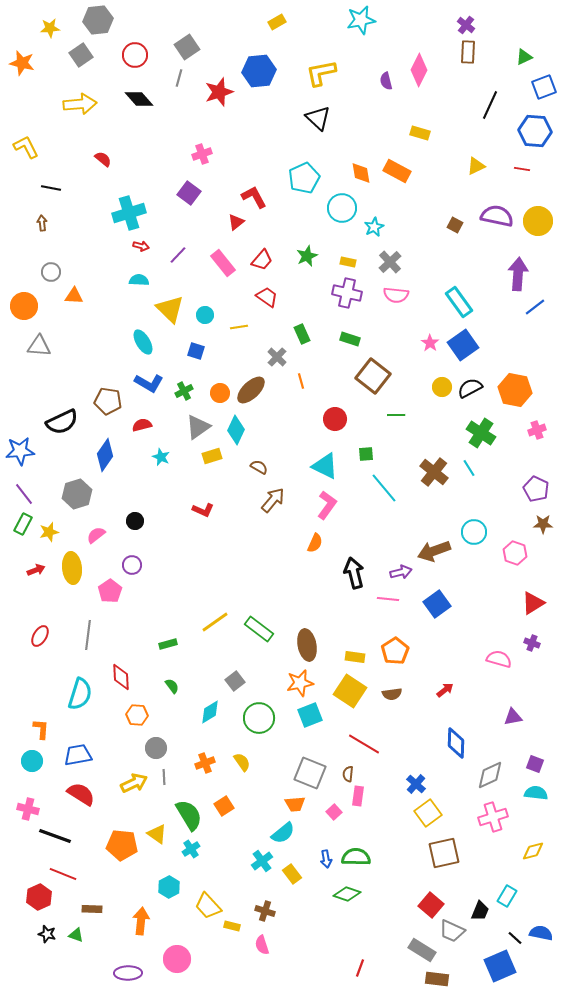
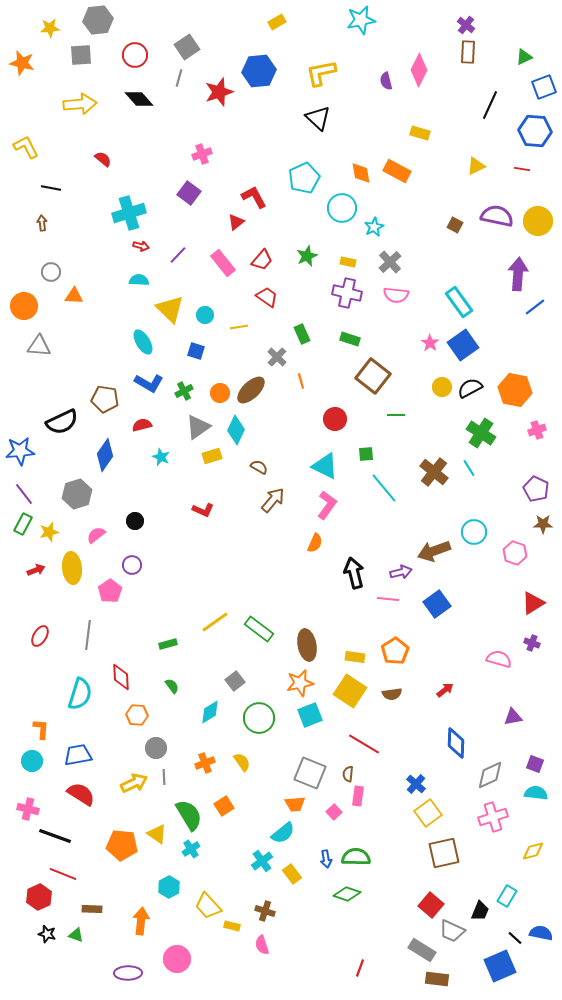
gray square at (81, 55): rotated 30 degrees clockwise
brown pentagon at (108, 401): moved 3 px left, 2 px up
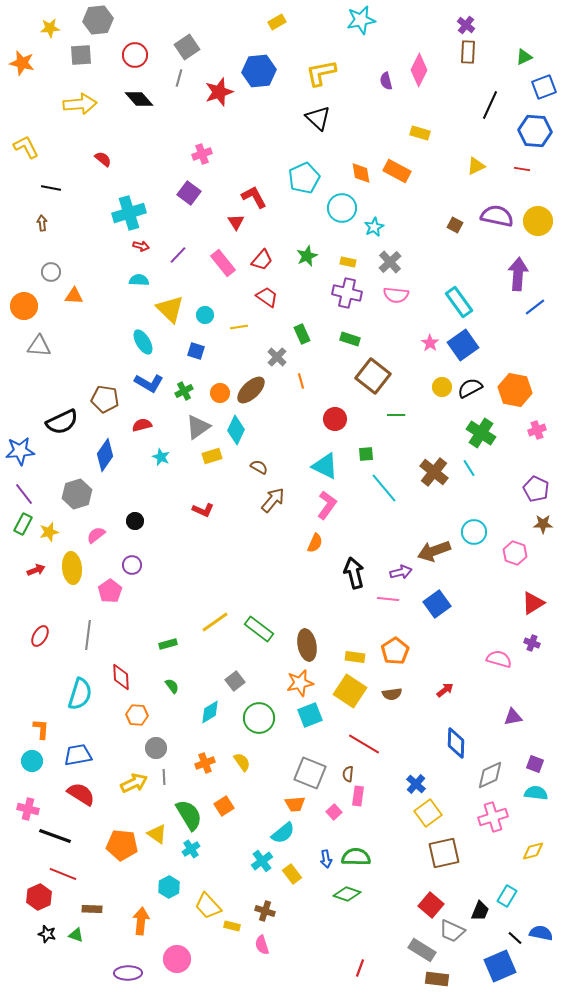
red triangle at (236, 222): rotated 24 degrees counterclockwise
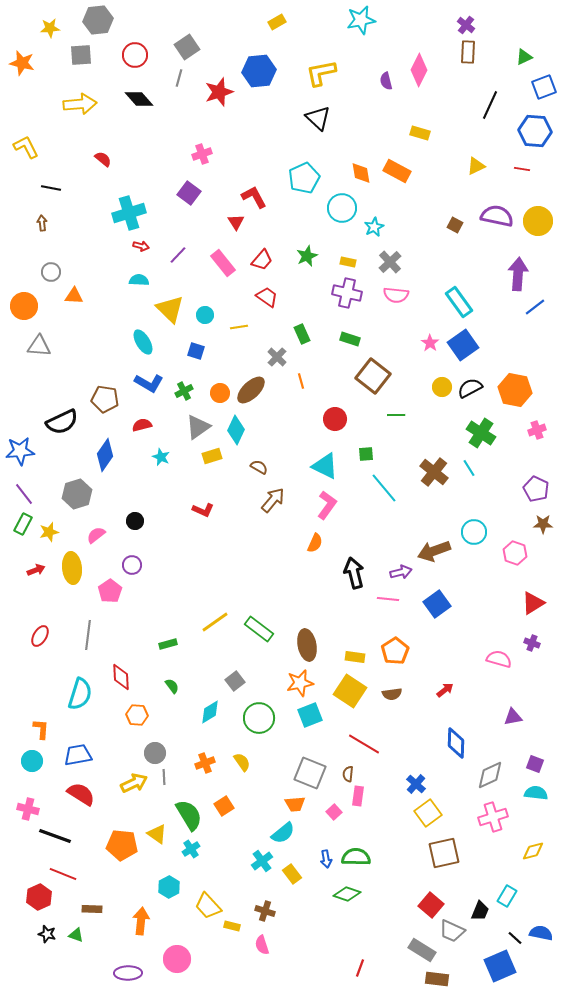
gray circle at (156, 748): moved 1 px left, 5 px down
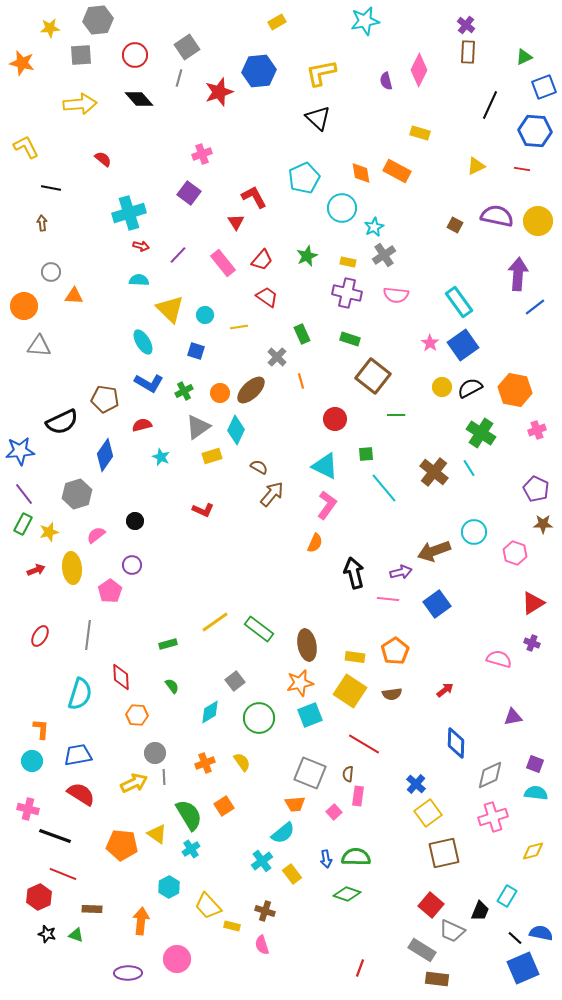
cyan star at (361, 20): moved 4 px right, 1 px down
gray cross at (390, 262): moved 6 px left, 7 px up; rotated 10 degrees clockwise
brown arrow at (273, 500): moved 1 px left, 6 px up
blue square at (500, 966): moved 23 px right, 2 px down
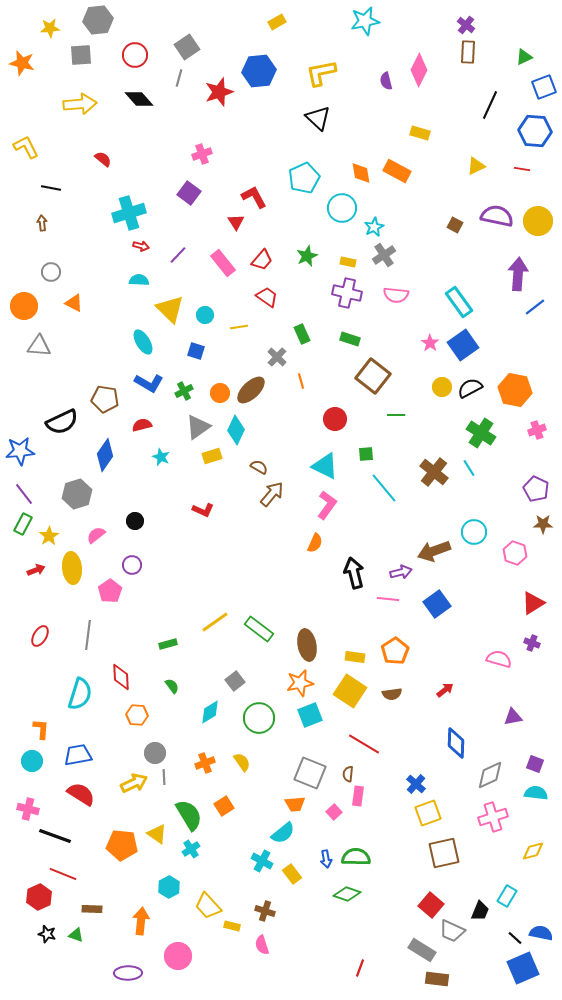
orange triangle at (74, 296): moved 7 px down; rotated 24 degrees clockwise
yellow star at (49, 532): moved 4 px down; rotated 18 degrees counterclockwise
yellow square at (428, 813): rotated 16 degrees clockwise
cyan cross at (262, 861): rotated 25 degrees counterclockwise
pink circle at (177, 959): moved 1 px right, 3 px up
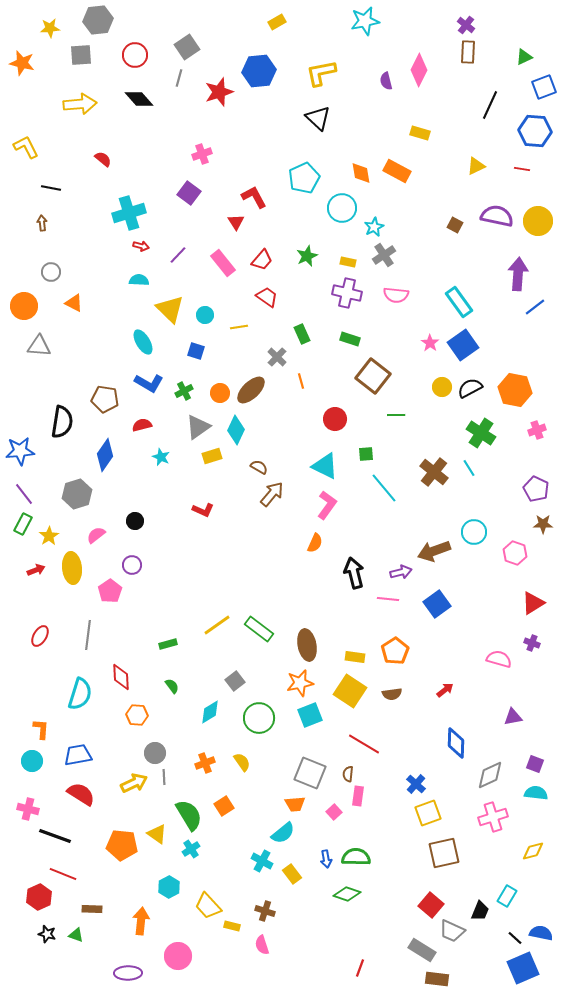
black semicircle at (62, 422): rotated 56 degrees counterclockwise
yellow line at (215, 622): moved 2 px right, 3 px down
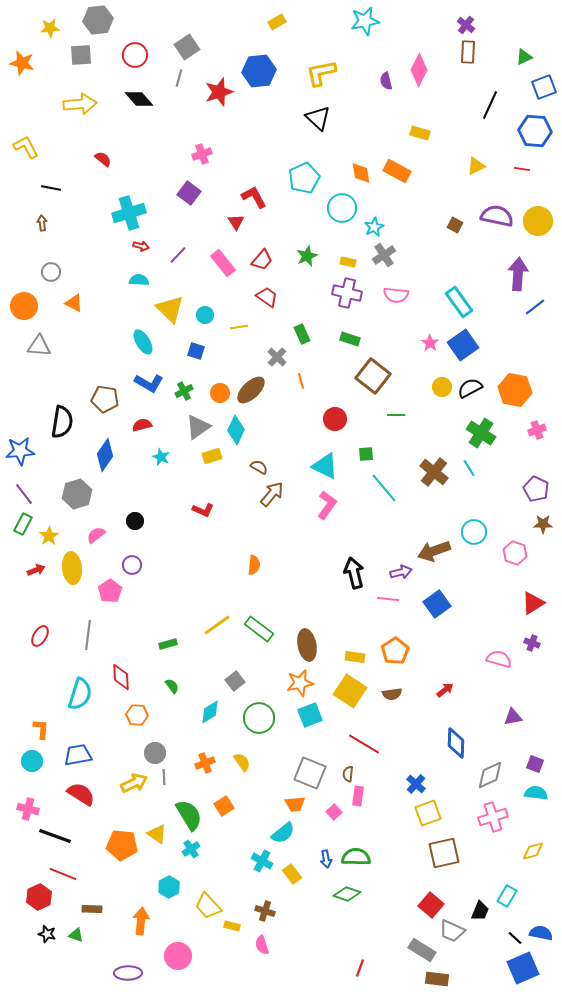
orange semicircle at (315, 543): moved 61 px left, 22 px down; rotated 18 degrees counterclockwise
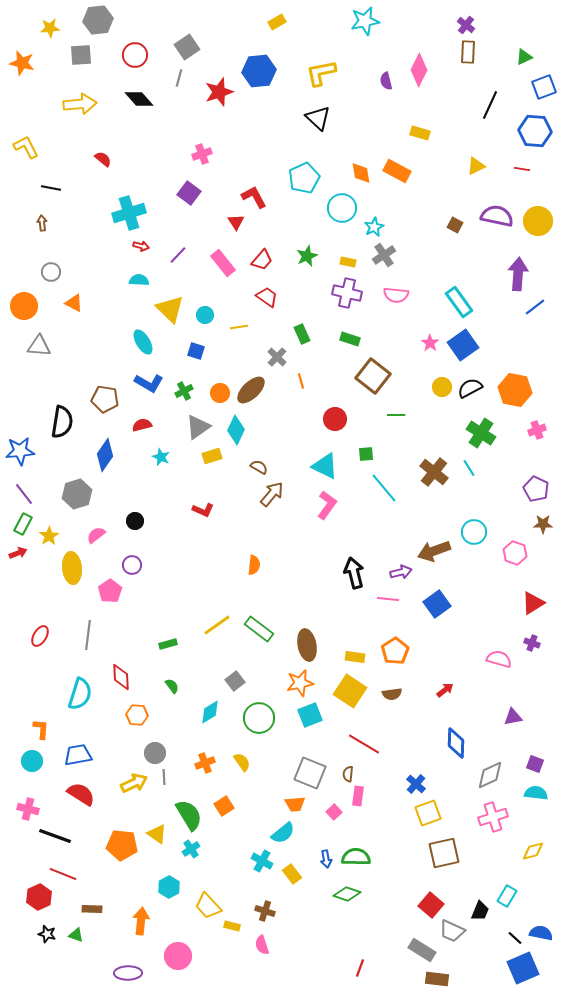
red arrow at (36, 570): moved 18 px left, 17 px up
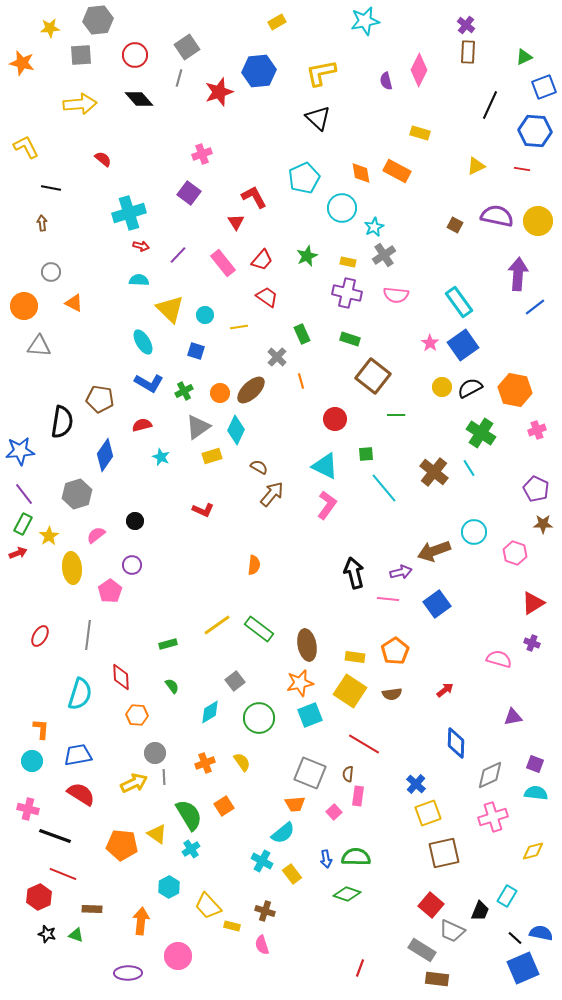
brown pentagon at (105, 399): moved 5 px left
